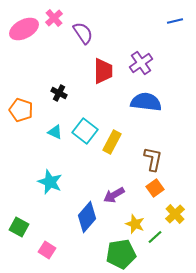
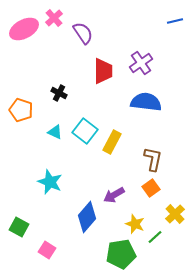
orange square: moved 4 px left
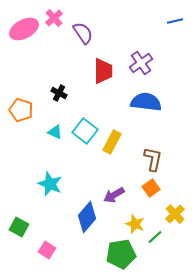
cyan star: moved 2 px down
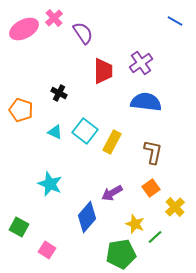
blue line: rotated 42 degrees clockwise
brown L-shape: moved 7 px up
purple arrow: moved 2 px left, 2 px up
yellow cross: moved 7 px up
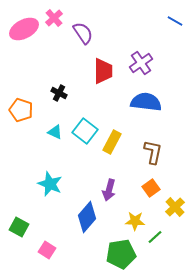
purple arrow: moved 3 px left, 3 px up; rotated 45 degrees counterclockwise
yellow star: moved 3 px up; rotated 18 degrees counterclockwise
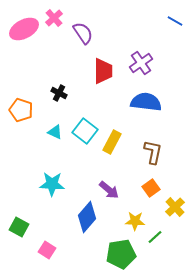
cyan star: moved 2 px right; rotated 20 degrees counterclockwise
purple arrow: rotated 65 degrees counterclockwise
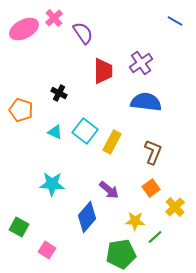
brown L-shape: rotated 10 degrees clockwise
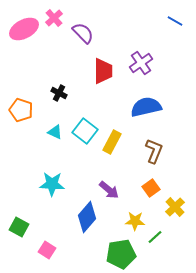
purple semicircle: rotated 10 degrees counterclockwise
blue semicircle: moved 5 px down; rotated 20 degrees counterclockwise
brown L-shape: moved 1 px right, 1 px up
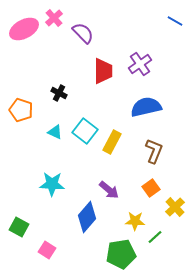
purple cross: moved 1 px left, 1 px down
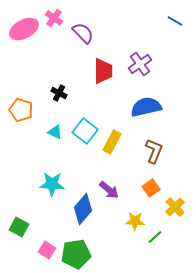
pink cross: rotated 12 degrees counterclockwise
blue diamond: moved 4 px left, 8 px up
green pentagon: moved 45 px left
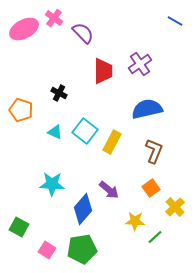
blue semicircle: moved 1 px right, 2 px down
green pentagon: moved 6 px right, 5 px up
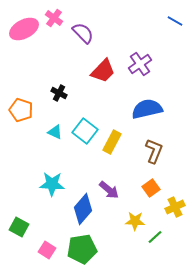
red trapezoid: rotated 44 degrees clockwise
yellow cross: rotated 18 degrees clockwise
